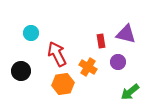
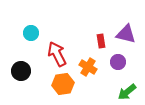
green arrow: moved 3 px left
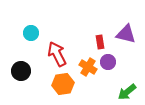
red rectangle: moved 1 px left, 1 px down
purple circle: moved 10 px left
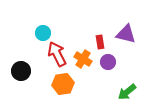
cyan circle: moved 12 px right
orange cross: moved 5 px left, 8 px up
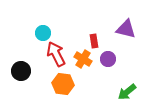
purple triangle: moved 5 px up
red rectangle: moved 6 px left, 1 px up
red arrow: moved 1 px left
purple circle: moved 3 px up
orange hexagon: rotated 15 degrees clockwise
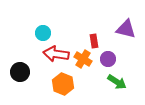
red arrow: rotated 55 degrees counterclockwise
black circle: moved 1 px left, 1 px down
orange hexagon: rotated 15 degrees clockwise
green arrow: moved 10 px left, 10 px up; rotated 108 degrees counterclockwise
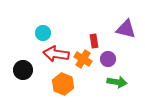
black circle: moved 3 px right, 2 px up
green arrow: rotated 24 degrees counterclockwise
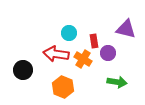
cyan circle: moved 26 px right
purple circle: moved 6 px up
orange hexagon: moved 3 px down
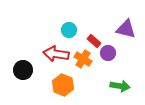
cyan circle: moved 3 px up
red rectangle: rotated 40 degrees counterclockwise
green arrow: moved 3 px right, 4 px down
orange hexagon: moved 2 px up
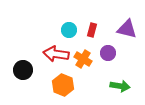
purple triangle: moved 1 px right
red rectangle: moved 2 px left, 11 px up; rotated 64 degrees clockwise
